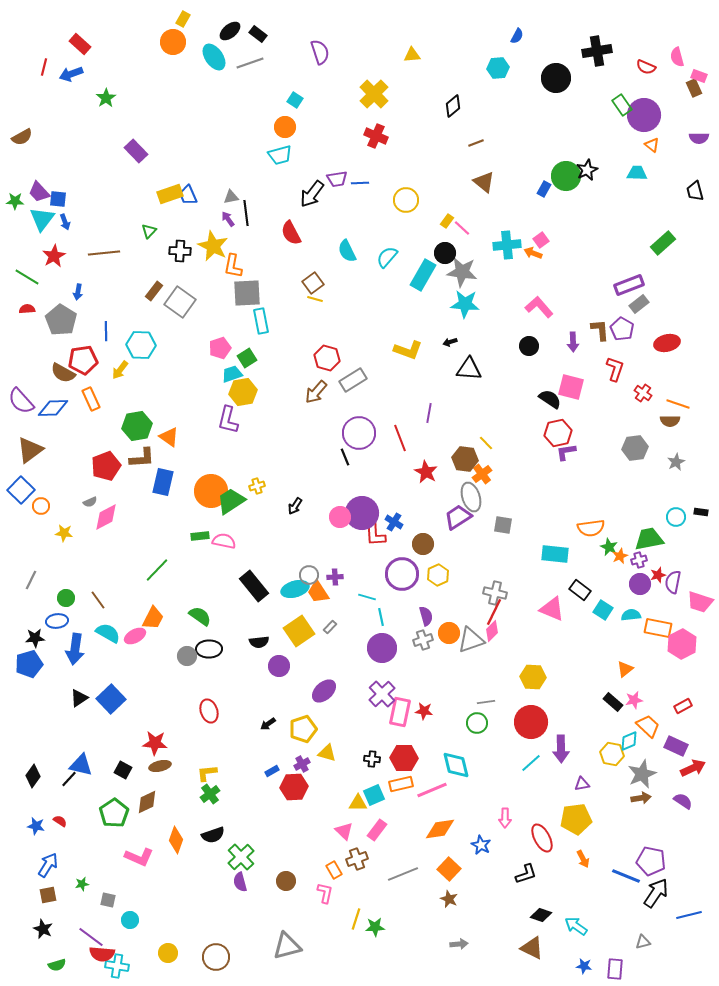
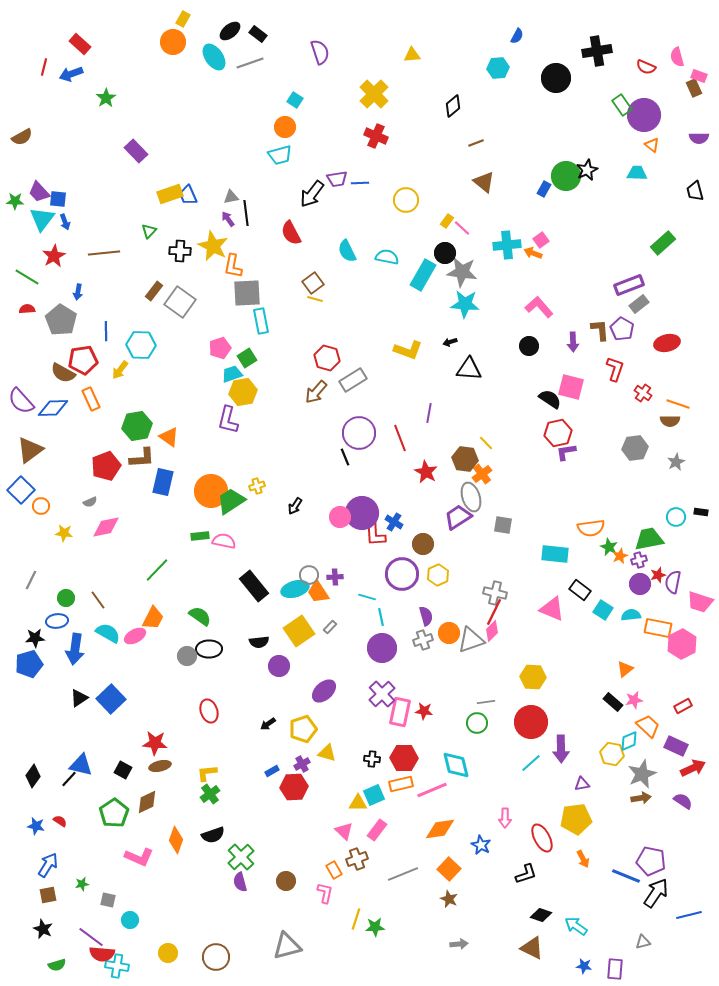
cyan semicircle at (387, 257): rotated 60 degrees clockwise
pink diamond at (106, 517): moved 10 px down; rotated 16 degrees clockwise
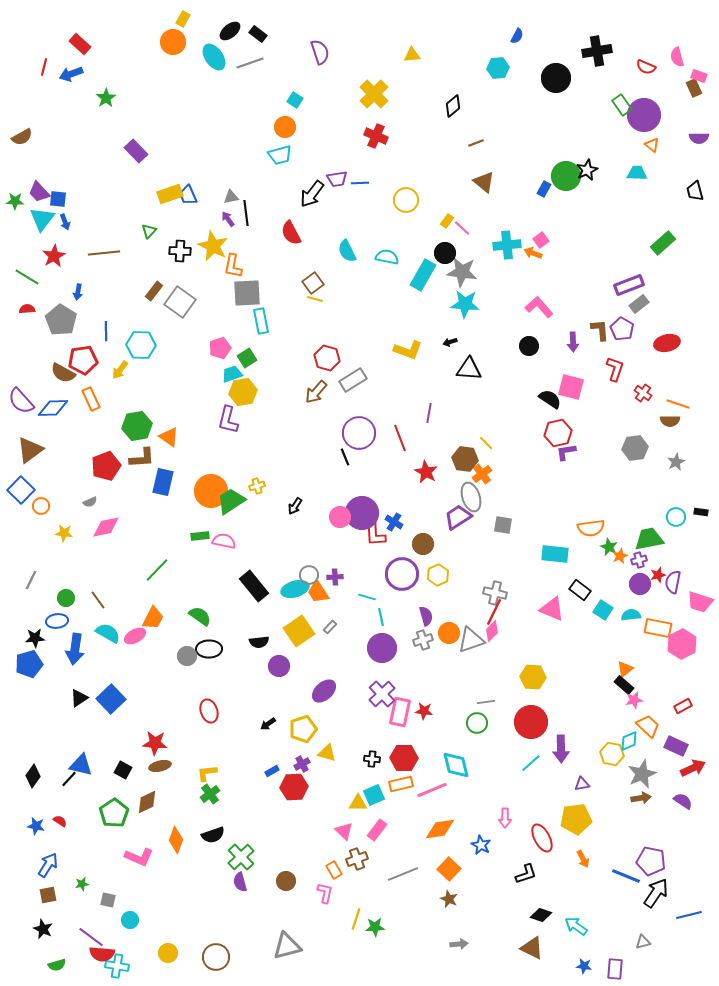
black rectangle at (613, 702): moved 11 px right, 17 px up
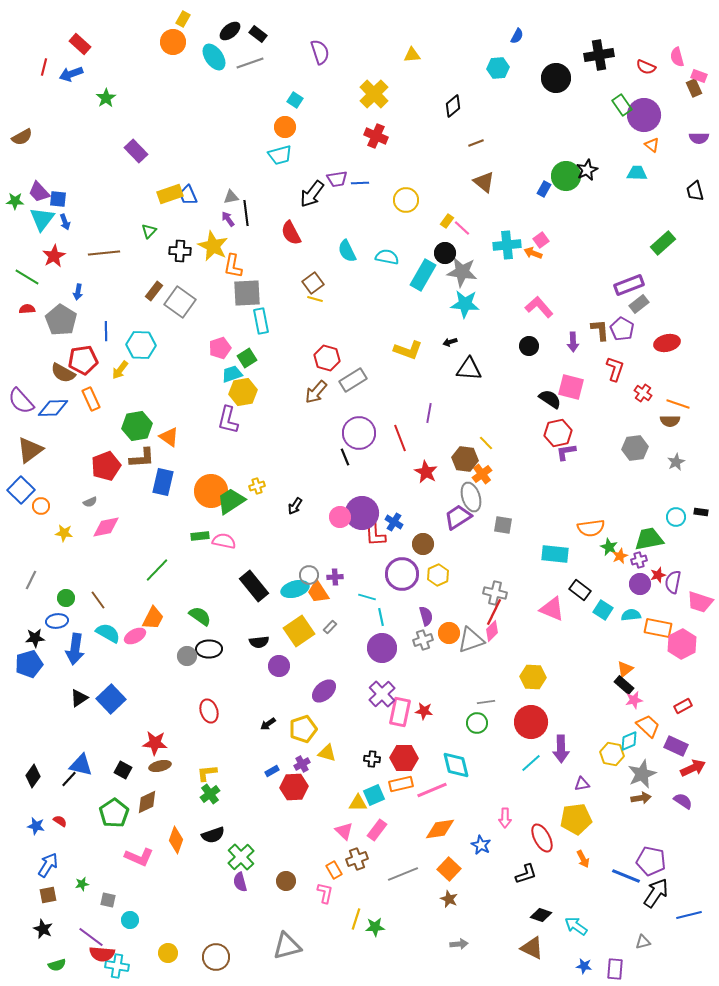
black cross at (597, 51): moved 2 px right, 4 px down
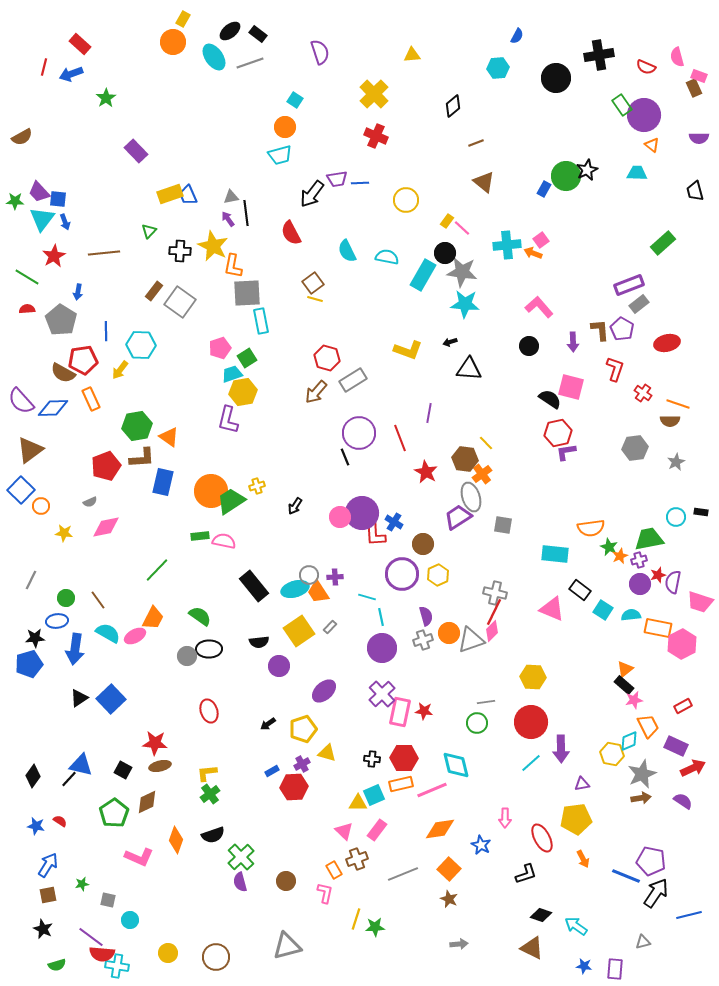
orange trapezoid at (648, 726): rotated 20 degrees clockwise
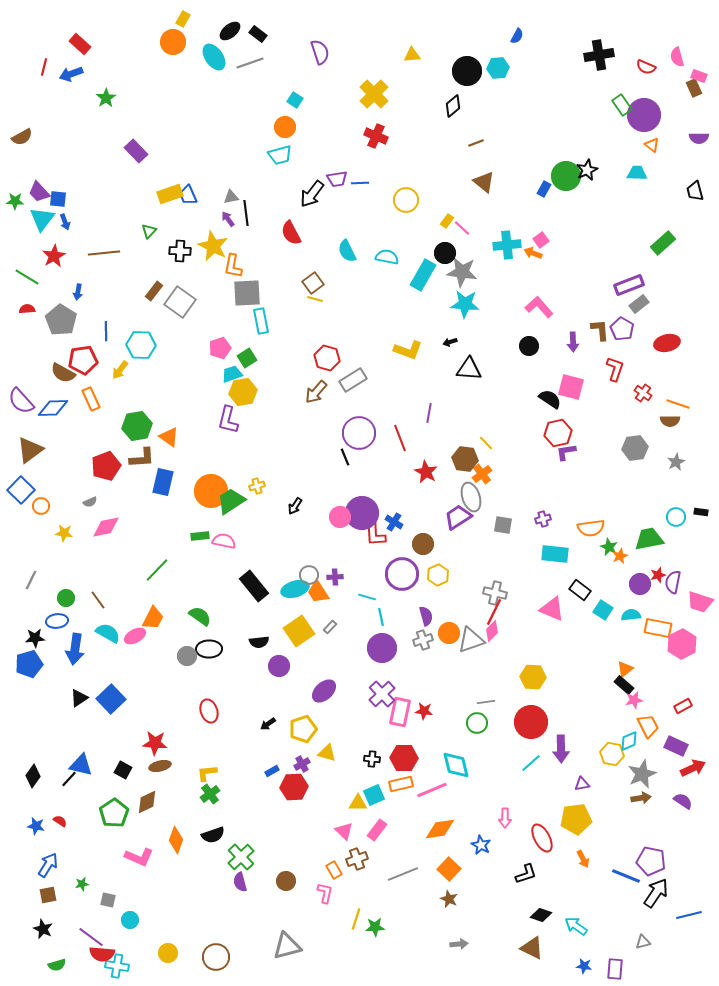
black circle at (556, 78): moved 89 px left, 7 px up
purple cross at (639, 560): moved 96 px left, 41 px up
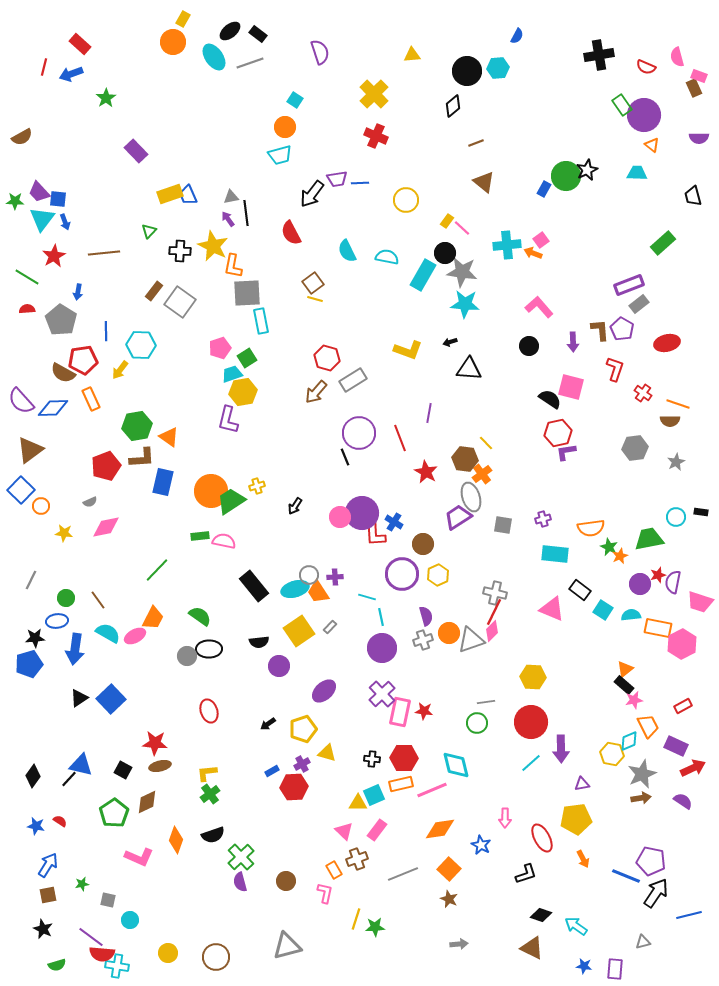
black trapezoid at (695, 191): moved 2 px left, 5 px down
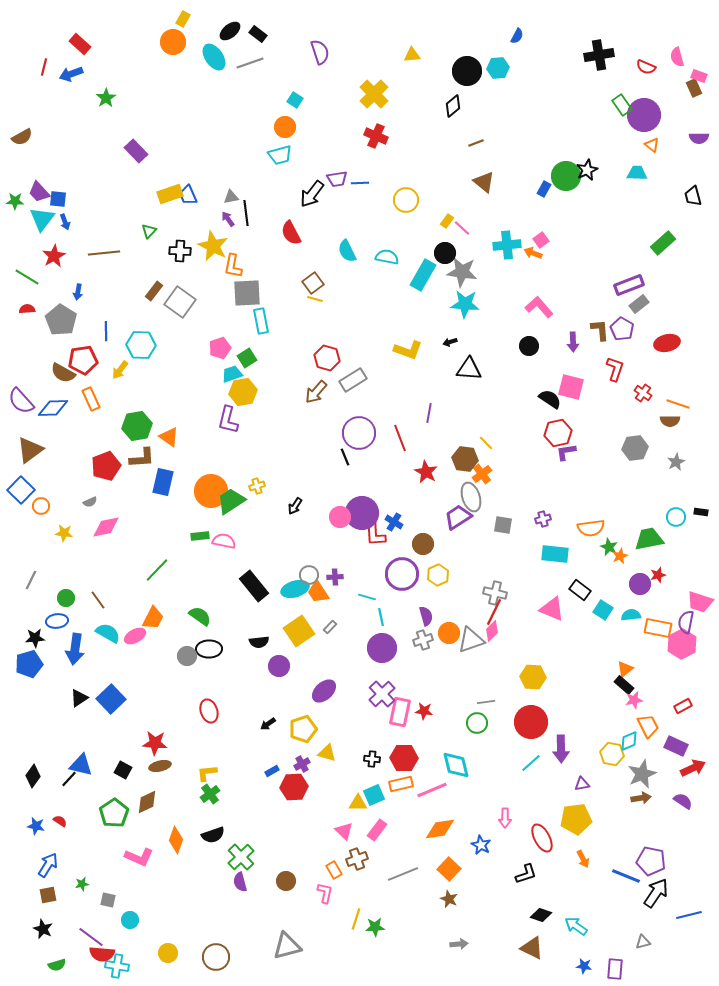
purple semicircle at (673, 582): moved 13 px right, 40 px down
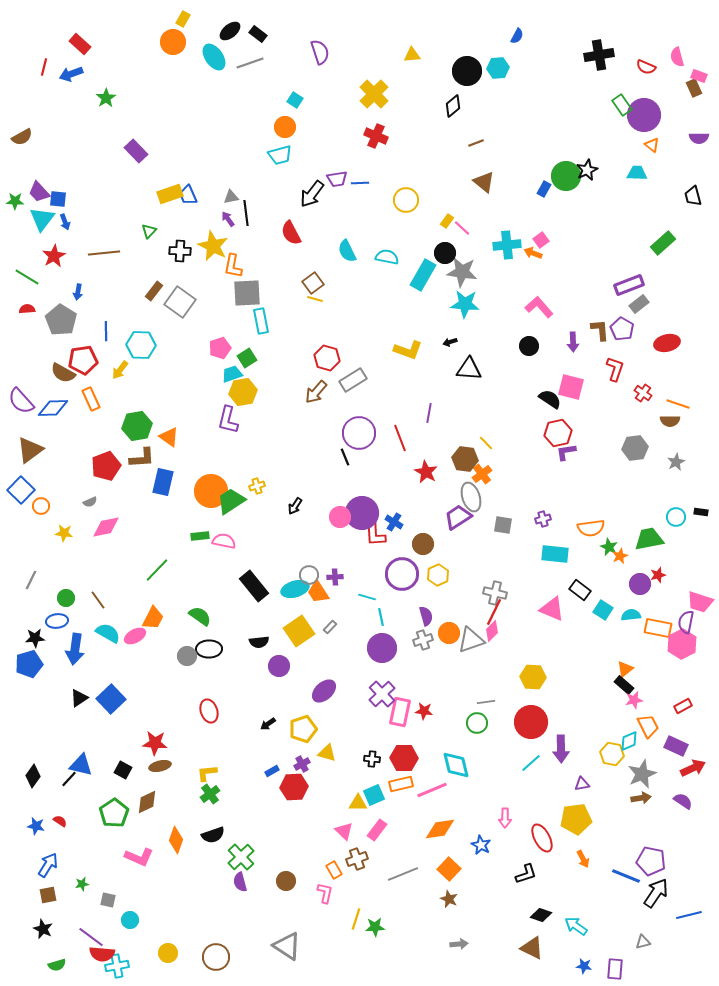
gray triangle at (287, 946): rotated 48 degrees clockwise
cyan cross at (117, 966): rotated 20 degrees counterclockwise
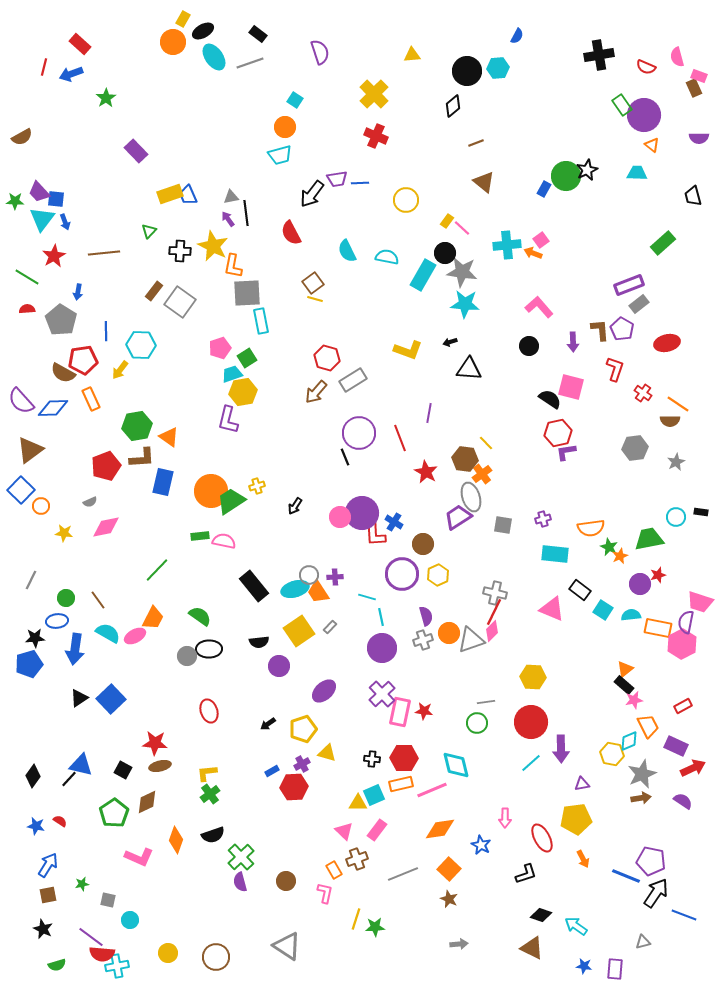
black ellipse at (230, 31): moved 27 px left; rotated 10 degrees clockwise
blue square at (58, 199): moved 2 px left
orange line at (678, 404): rotated 15 degrees clockwise
blue line at (689, 915): moved 5 px left; rotated 35 degrees clockwise
